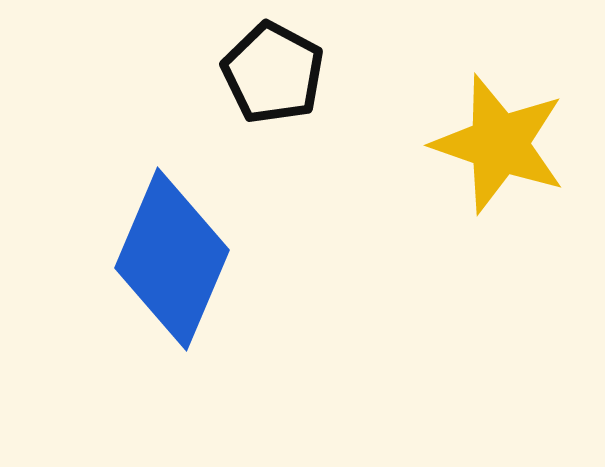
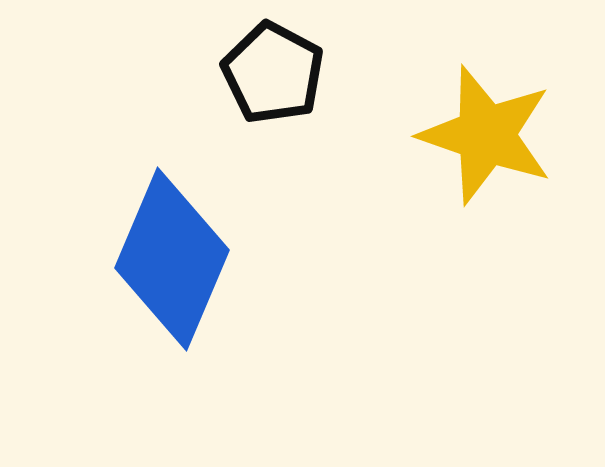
yellow star: moved 13 px left, 9 px up
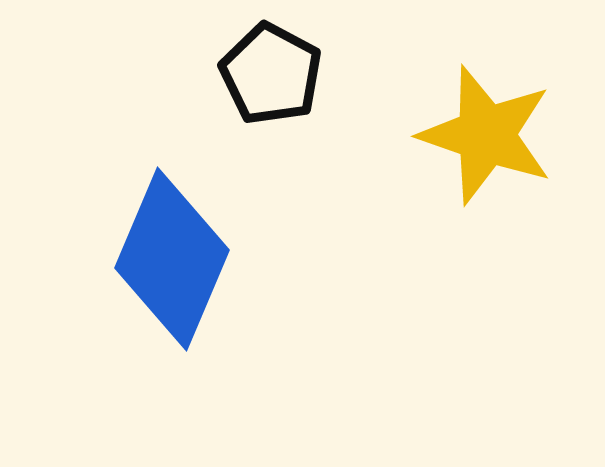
black pentagon: moved 2 px left, 1 px down
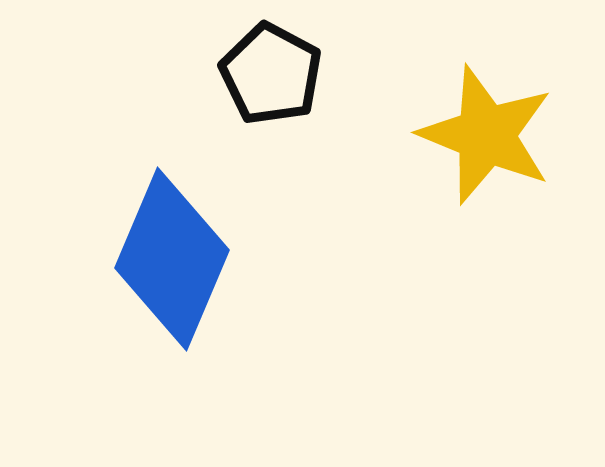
yellow star: rotated 3 degrees clockwise
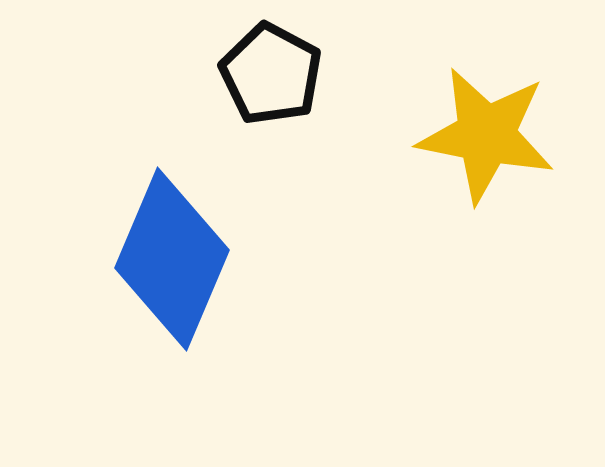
yellow star: rotated 11 degrees counterclockwise
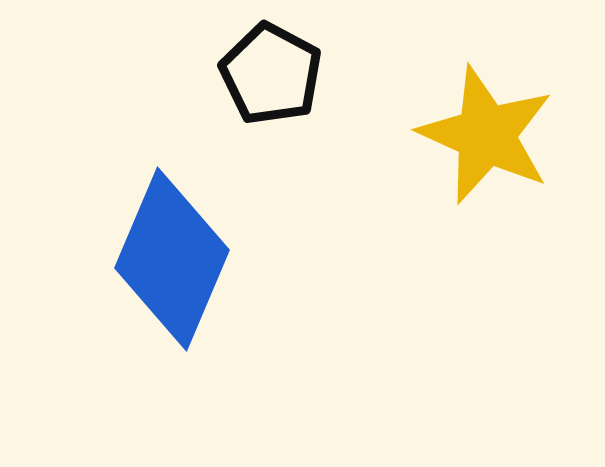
yellow star: rotated 13 degrees clockwise
